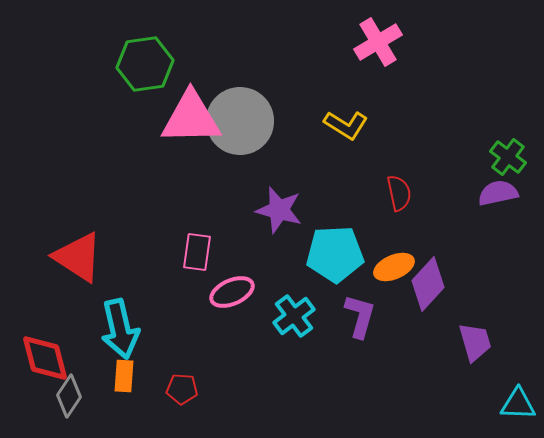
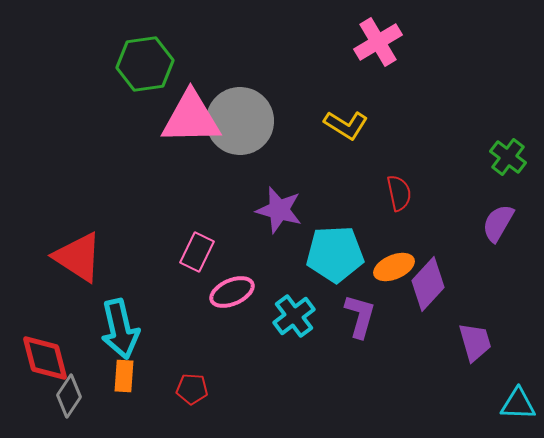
purple semicircle: moved 30 px down; rotated 48 degrees counterclockwise
pink rectangle: rotated 18 degrees clockwise
red pentagon: moved 10 px right
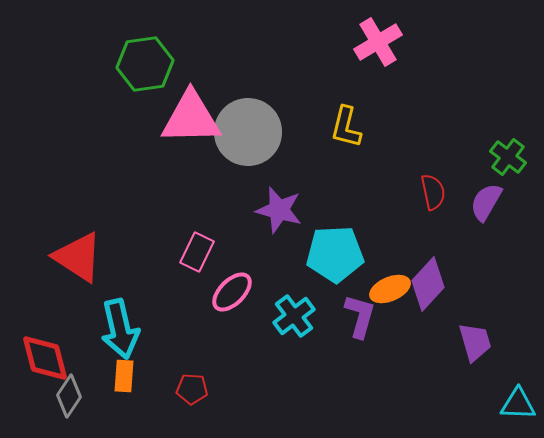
gray circle: moved 8 px right, 11 px down
yellow L-shape: moved 2 px down; rotated 72 degrees clockwise
red semicircle: moved 34 px right, 1 px up
purple semicircle: moved 12 px left, 21 px up
orange ellipse: moved 4 px left, 22 px down
pink ellipse: rotated 21 degrees counterclockwise
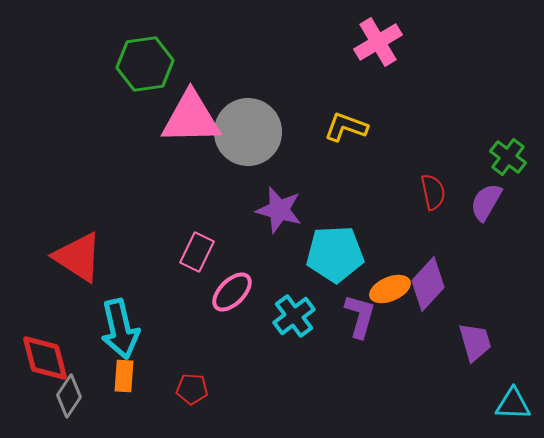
yellow L-shape: rotated 96 degrees clockwise
cyan triangle: moved 5 px left
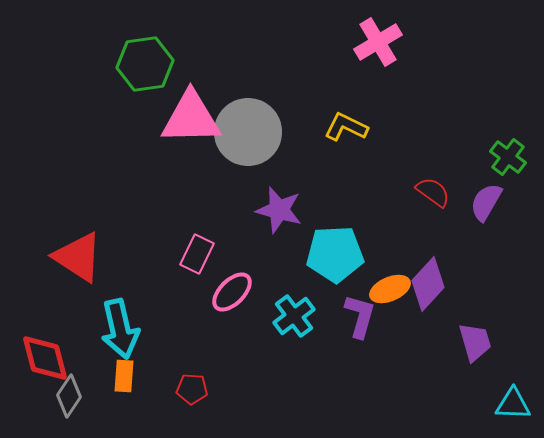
yellow L-shape: rotated 6 degrees clockwise
red semicircle: rotated 42 degrees counterclockwise
pink rectangle: moved 2 px down
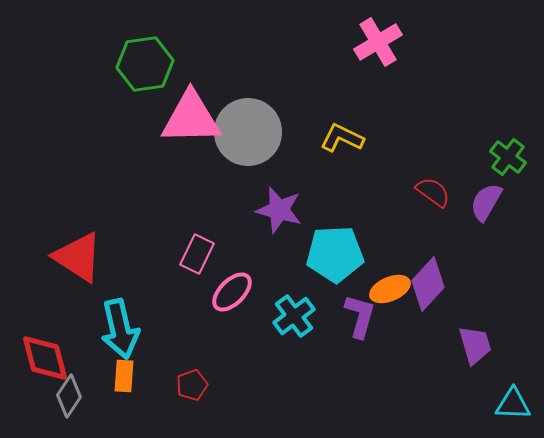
yellow L-shape: moved 4 px left, 11 px down
purple trapezoid: moved 3 px down
red pentagon: moved 4 px up; rotated 24 degrees counterclockwise
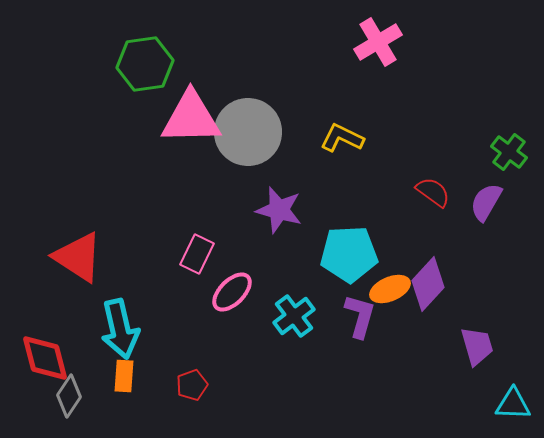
green cross: moved 1 px right, 5 px up
cyan pentagon: moved 14 px right
purple trapezoid: moved 2 px right, 1 px down
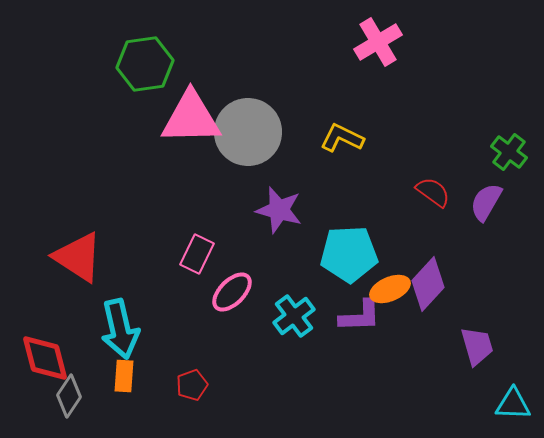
purple L-shape: rotated 72 degrees clockwise
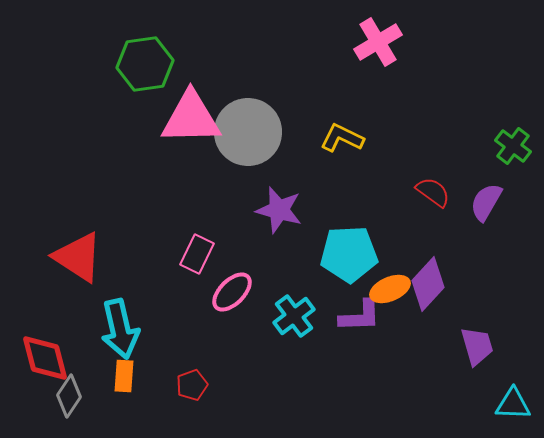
green cross: moved 4 px right, 6 px up
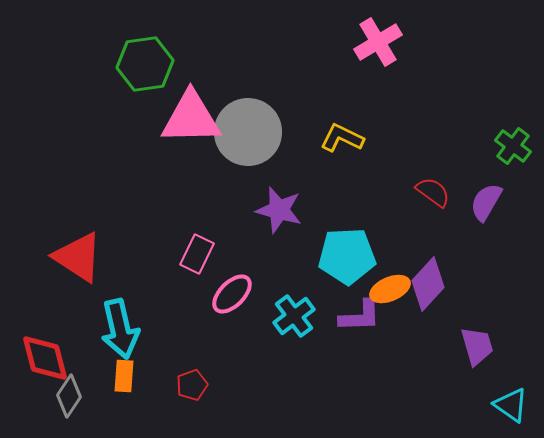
cyan pentagon: moved 2 px left, 2 px down
pink ellipse: moved 2 px down
cyan triangle: moved 2 px left, 1 px down; rotated 33 degrees clockwise
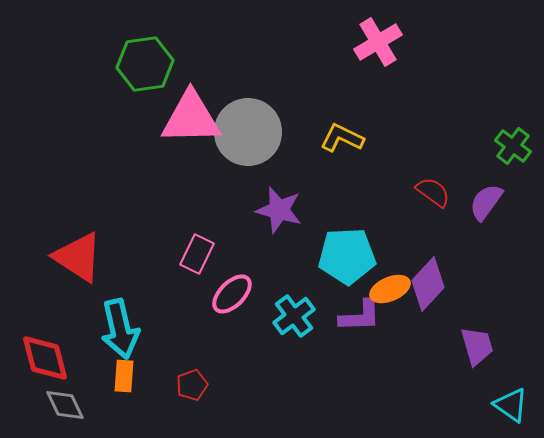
purple semicircle: rotated 6 degrees clockwise
gray diamond: moved 4 px left, 9 px down; rotated 60 degrees counterclockwise
